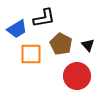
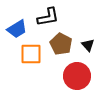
black L-shape: moved 4 px right, 1 px up
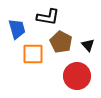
black L-shape: rotated 20 degrees clockwise
blue trapezoid: rotated 75 degrees counterclockwise
brown pentagon: moved 2 px up
orange square: moved 2 px right
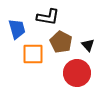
red circle: moved 3 px up
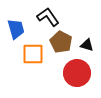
black L-shape: rotated 135 degrees counterclockwise
blue trapezoid: moved 1 px left
black triangle: moved 1 px left; rotated 32 degrees counterclockwise
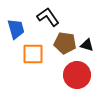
brown pentagon: moved 4 px right, 1 px down; rotated 20 degrees counterclockwise
red circle: moved 2 px down
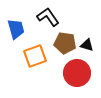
orange square: moved 2 px right, 2 px down; rotated 20 degrees counterclockwise
red circle: moved 2 px up
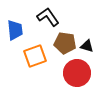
blue trapezoid: moved 1 px left, 1 px down; rotated 10 degrees clockwise
black triangle: moved 1 px down
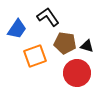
blue trapezoid: moved 2 px right, 1 px up; rotated 40 degrees clockwise
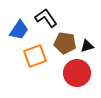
black L-shape: moved 2 px left, 1 px down
blue trapezoid: moved 2 px right, 1 px down
black triangle: rotated 32 degrees counterclockwise
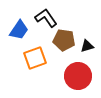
brown pentagon: moved 1 px left, 3 px up
orange square: moved 2 px down
red circle: moved 1 px right, 3 px down
